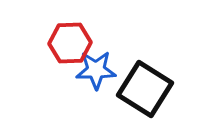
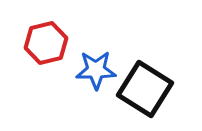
red hexagon: moved 24 px left; rotated 12 degrees counterclockwise
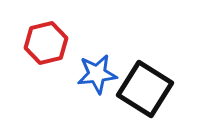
blue star: moved 1 px right, 4 px down; rotated 6 degrees counterclockwise
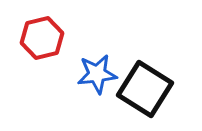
red hexagon: moved 4 px left, 5 px up
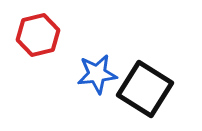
red hexagon: moved 4 px left, 3 px up
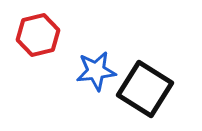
blue star: moved 1 px left, 3 px up
